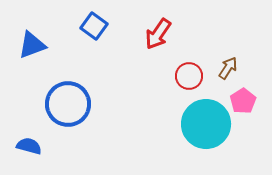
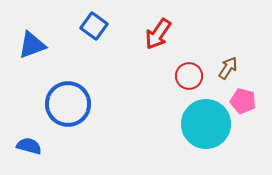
pink pentagon: rotated 25 degrees counterclockwise
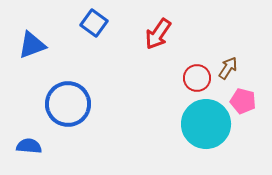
blue square: moved 3 px up
red circle: moved 8 px right, 2 px down
blue semicircle: rotated 10 degrees counterclockwise
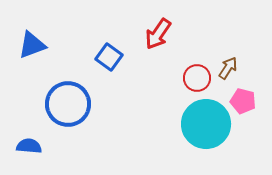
blue square: moved 15 px right, 34 px down
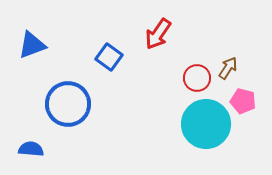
blue semicircle: moved 2 px right, 3 px down
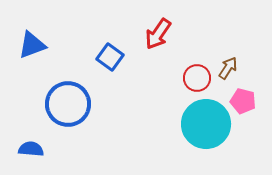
blue square: moved 1 px right
